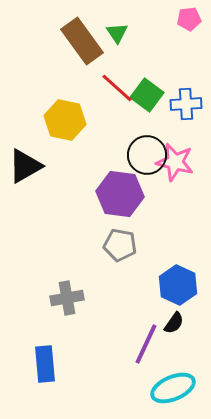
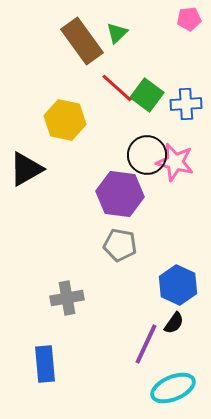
green triangle: rotated 20 degrees clockwise
black triangle: moved 1 px right, 3 px down
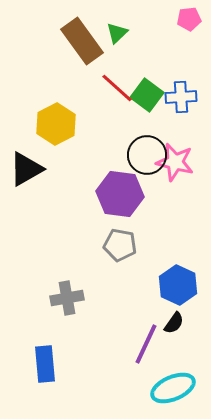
blue cross: moved 5 px left, 7 px up
yellow hexagon: moved 9 px left, 4 px down; rotated 21 degrees clockwise
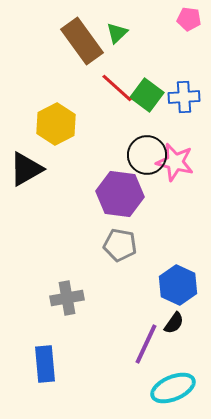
pink pentagon: rotated 15 degrees clockwise
blue cross: moved 3 px right
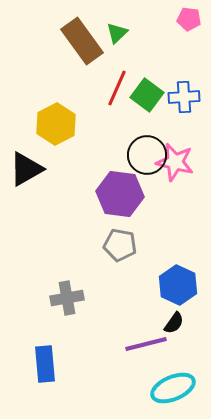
red line: rotated 72 degrees clockwise
purple line: rotated 51 degrees clockwise
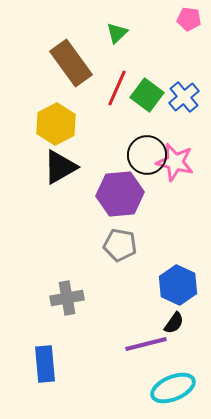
brown rectangle: moved 11 px left, 22 px down
blue cross: rotated 36 degrees counterclockwise
black triangle: moved 34 px right, 2 px up
purple hexagon: rotated 12 degrees counterclockwise
